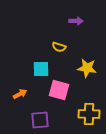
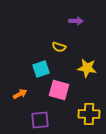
cyan square: rotated 18 degrees counterclockwise
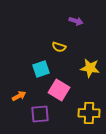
purple arrow: rotated 16 degrees clockwise
yellow star: moved 3 px right
pink square: rotated 15 degrees clockwise
orange arrow: moved 1 px left, 2 px down
yellow cross: moved 1 px up
purple square: moved 6 px up
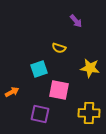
purple arrow: rotated 32 degrees clockwise
yellow semicircle: moved 1 px down
cyan square: moved 2 px left
pink square: rotated 20 degrees counterclockwise
orange arrow: moved 7 px left, 4 px up
purple square: rotated 18 degrees clockwise
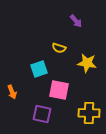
yellow star: moved 3 px left, 5 px up
orange arrow: rotated 96 degrees clockwise
purple square: moved 2 px right
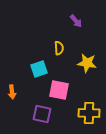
yellow semicircle: rotated 112 degrees counterclockwise
orange arrow: rotated 16 degrees clockwise
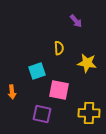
cyan square: moved 2 px left, 2 px down
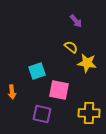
yellow semicircle: moved 12 px right, 1 px up; rotated 48 degrees counterclockwise
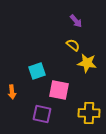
yellow semicircle: moved 2 px right, 2 px up
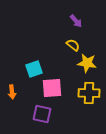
cyan square: moved 3 px left, 2 px up
pink square: moved 7 px left, 2 px up; rotated 15 degrees counterclockwise
yellow cross: moved 20 px up
